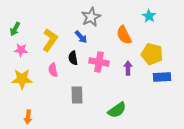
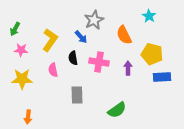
gray star: moved 3 px right, 3 px down
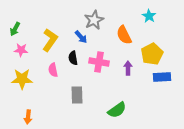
yellow pentagon: rotated 30 degrees clockwise
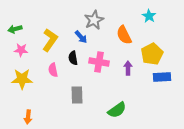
green arrow: rotated 48 degrees clockwise
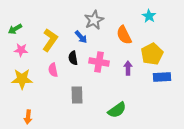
green arrow: rotated 16 degrees counterclockwise
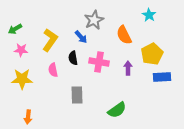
cyan star: moved 1 px up
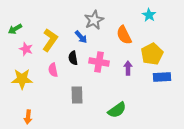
pink star: moved 5 px right, 1 px up; rotated 16 degrees clockwise
